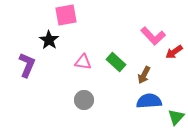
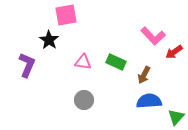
green rectangle: rotated 18 degrees counterclockwise
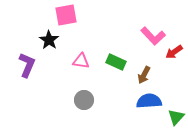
pink triangle: moved 2 px left, 1 px up
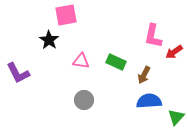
pink L-shape: rotated 55 degrees clockwise
purple L-shape: moved 9 px left, 8 px down; rotated 130 degrees clockwise
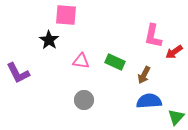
pink square: rotated 15 degrees clockwise
green rectangle: moved 1 px left
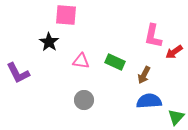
black star: moved 2 px down
